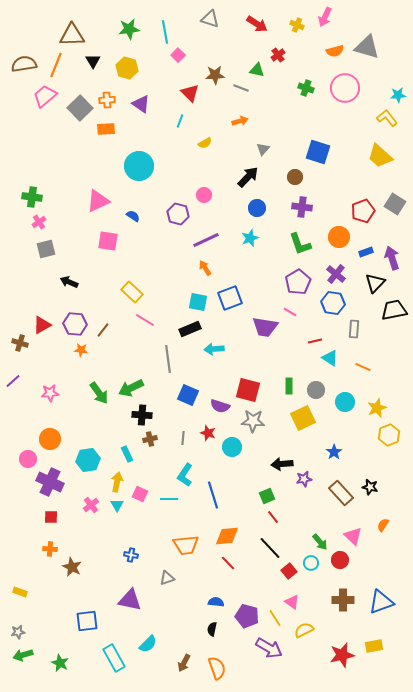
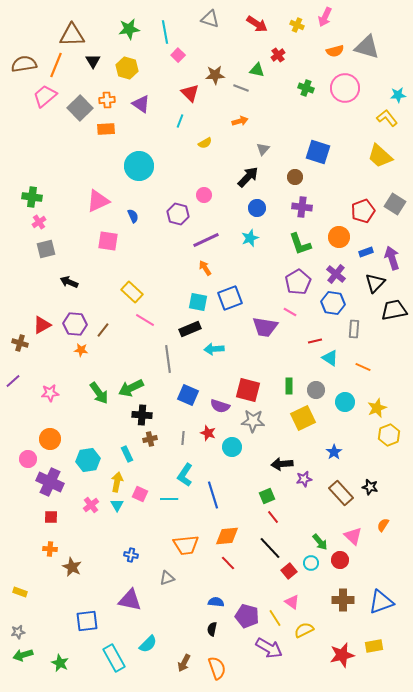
blue semicircle at (133, 216): rotated 32 degrees clockwise
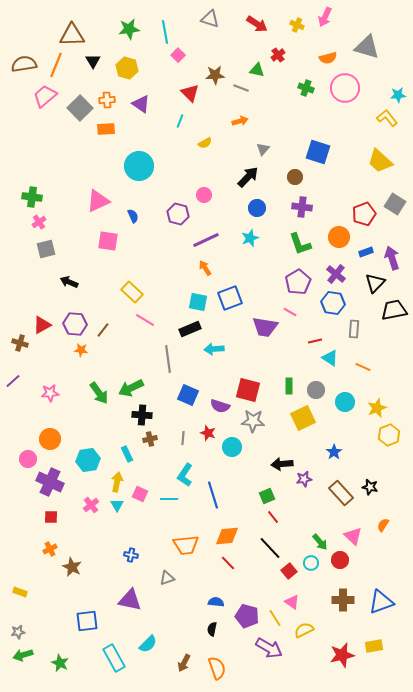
orange semicircle at (335, 51): moved 7 px left, 7 px down
yellow trapezoid at (380, 156): moved 5 px down
red pentagon at (363, 211): moved 1 px right, 3 px down
orange cross at (50, 549): rotated 32 degrees counterclockwise
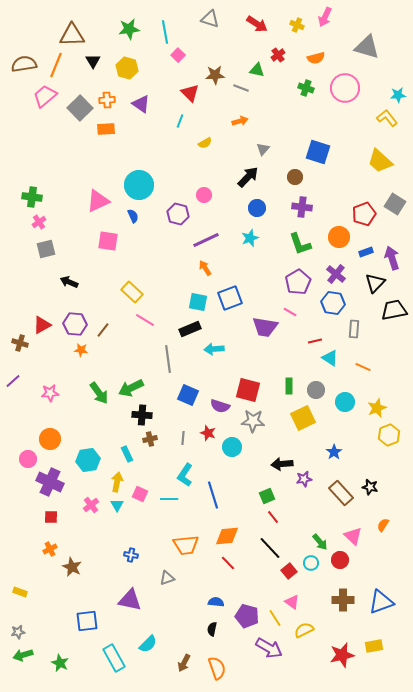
orange semicircle at (328, 58): moved 12 px left
cyan circle at (139, 166): moved 19 px down
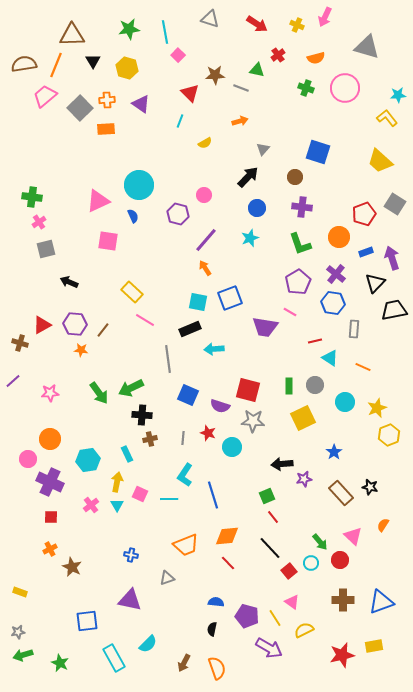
purple line at (206, 240): rotated 24 degrees counterclockwise
gray circle at (316, 390): moved 1 px left, 5 px up
orange trapezoid at (186, 545): rotated 16 degrees counterclockwise
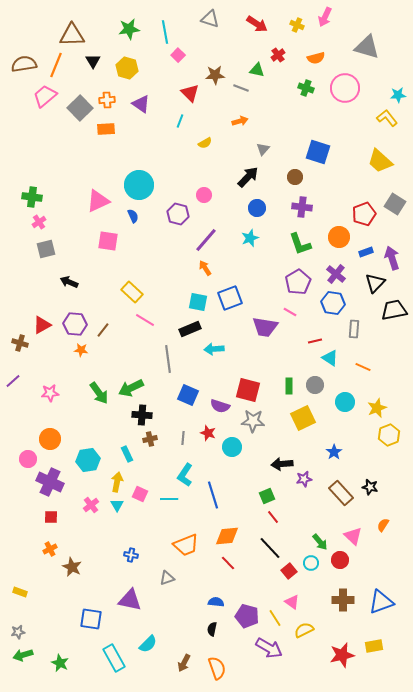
blue square at (87, 621): moved 4 px right, 2 px up; rotated 15 degrees clockwise
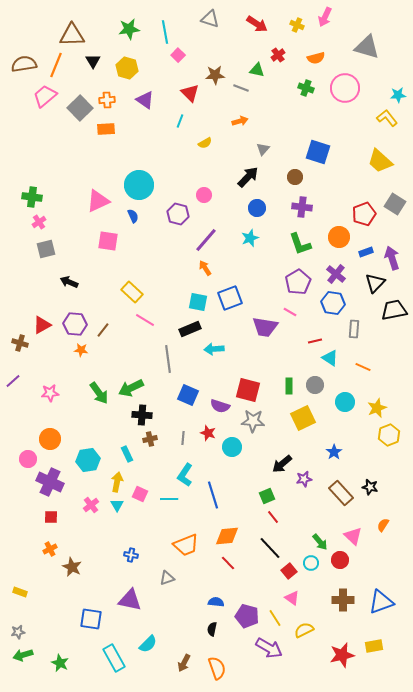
purple triangle at (141, 104): moved 4 px right, 4 px up
black arrow at (282, 464): rotated 35 degrees counterclockwise
pink triangle at (292, 602): moved 4 px up
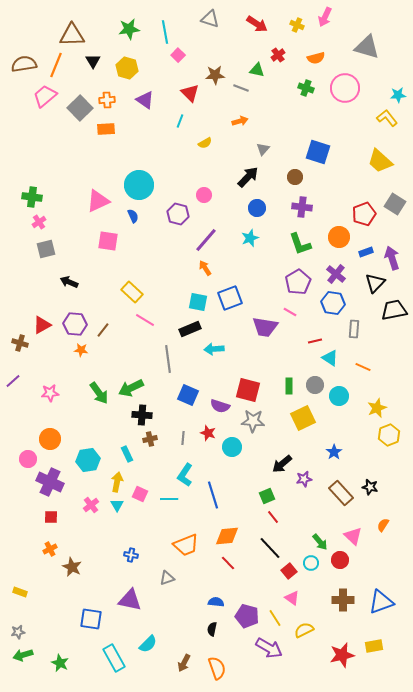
cyan circle at (345, 402): moved 6 px left, 6 px up
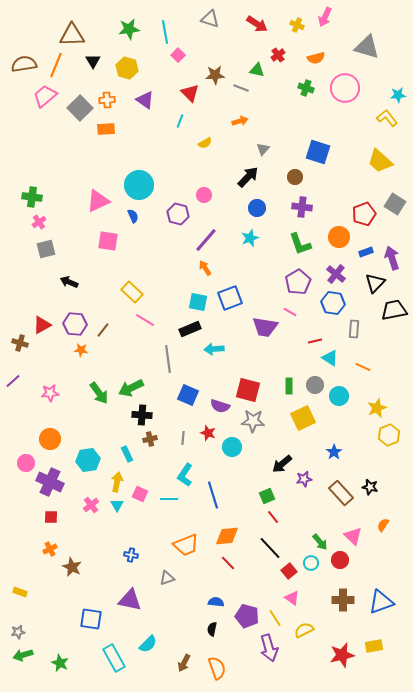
pink circle at (28, 459): moved 2 px left, 4 px down
purple arrow at (269, 648): rotated 44 degrees clockwise
